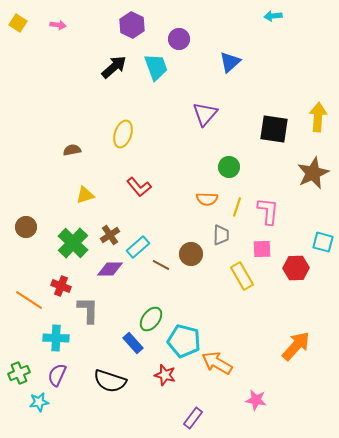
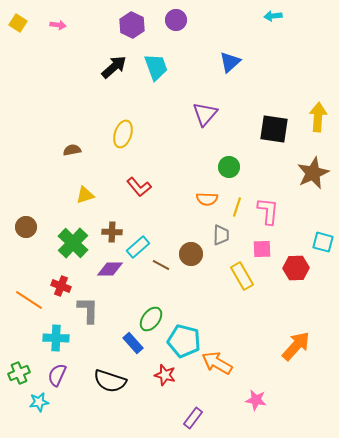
purple circle at (179, 39): moved 3 px left, 19 px up
brown cross at (110, 235): moved 2 px right, 3 px up; rotated 36 degrees clockwise
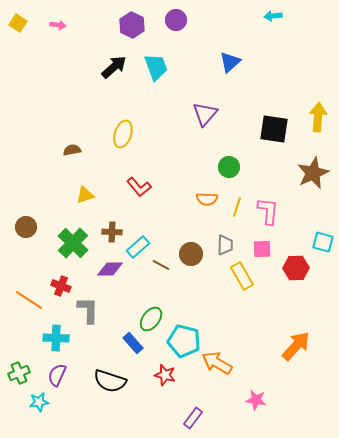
gray trapezoid at (221, 235): moved 4 px right, 10 px down
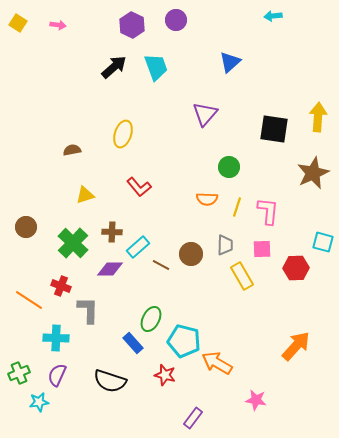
green ellipse at (151, 319): rotated 10 degrees counterclockwise
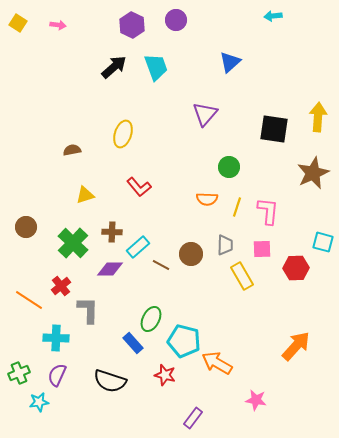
red cross at (61, 286): rotated 30 degrees clockwise
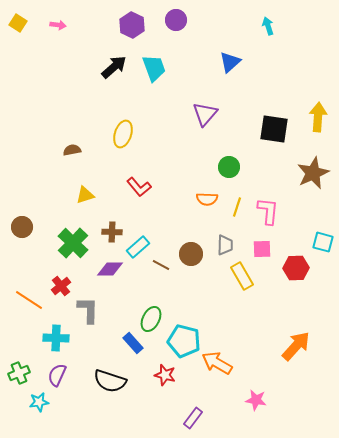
cyan arrow at (273, 16): moved 5 px left, 10 px down; rotated 78 degrees clockwise
cyan trapezoid at (156, 67): moved 2 px left, 1 px down
brown circle at (26, 227): moved 4 px left
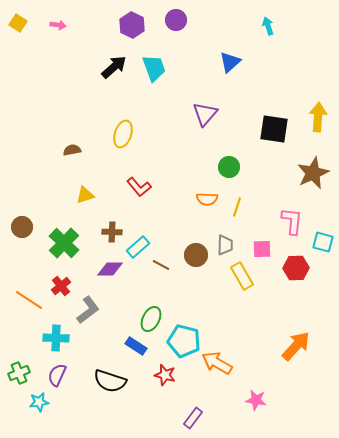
pink L-shape at (268, 211): moved 24 px right, 10 px down
green cross at (73, 243): moved 9 px left
brown circle at (191, 254): moved 5 px right, 1 px down
gray L-shape at (88, 310): rotated 52 degrees clockwise
blue rectangle at (133, 343): moved 3 px right, 3 px down; rotated 15 degrees counterclockwise
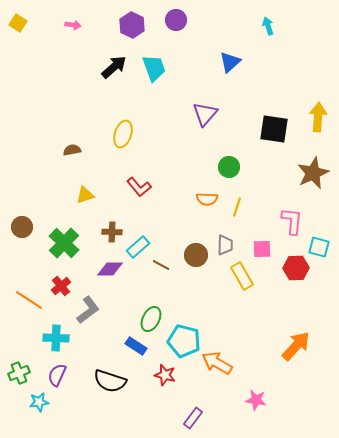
pink arrow at (58, 25): moved 15 px right
cyan square at (323, 242): moved 4 px left, 5 px down
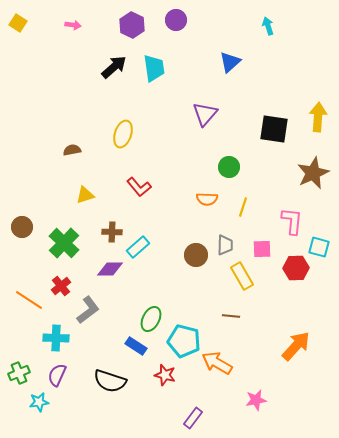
cyan trapezoid at (154, 68): rotated 12 degrees clockwise
yellow line at (237, 207): moved 6 px right
brown line at (161, 265): moved 70 px right, 51 px down; rotated 24 degrees counterclockwise
pink star at (256, 400): rotated 20 degrees counterclockwise
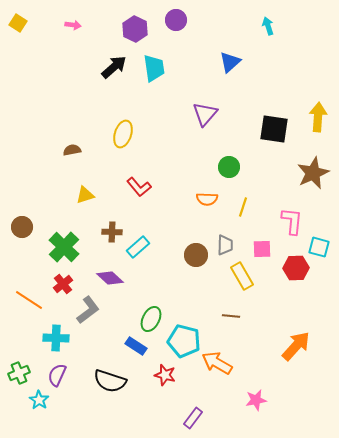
purple hexagon at (132, 25): moved 3 px right, 4 px down
green cross at (64, 243): moved 4 px down
purple diamond at (110, 269): moved 9 px down; rotated 44 degrees clockwise
red cross at (61, 286): moved 2 px right, 2 px up
cyan star at (39, 402): moved 2 px up; rotated 30 degrees counterclockwise
